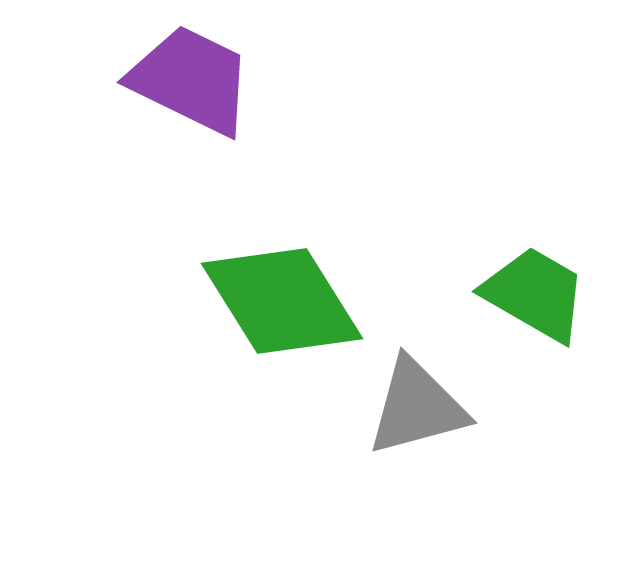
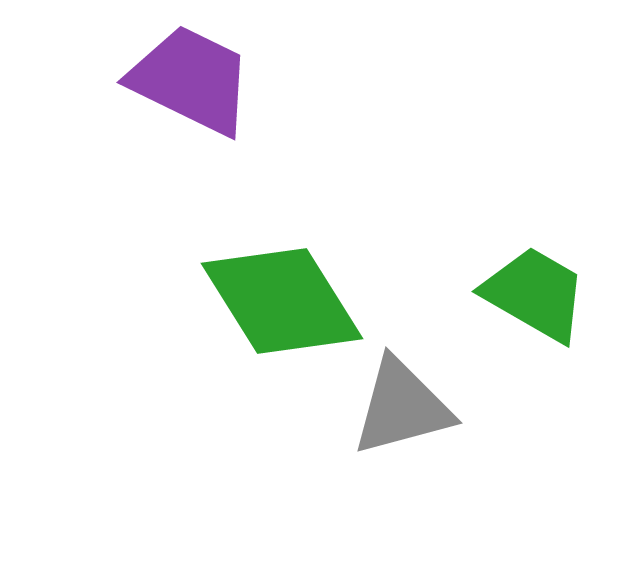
gray triangle: moved 15 px left
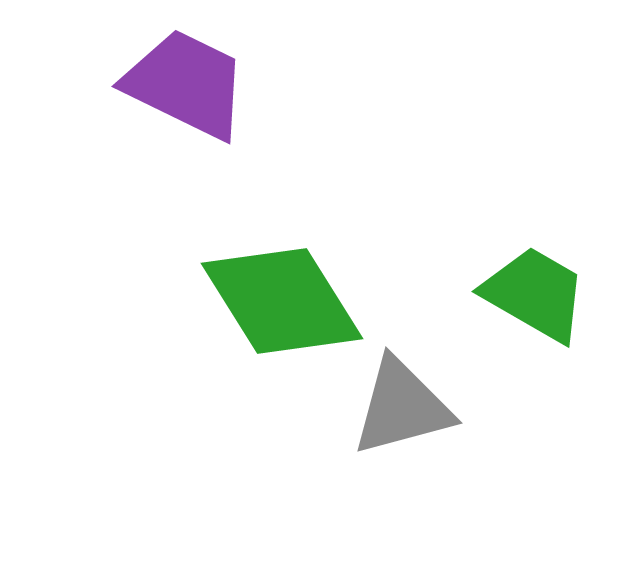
purple trapezoid: moved 5 px left, 4 px down
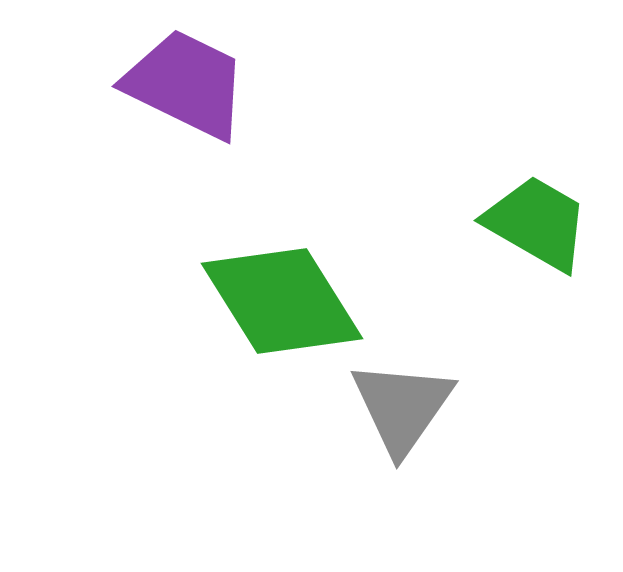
green trapezoid: moved 2 px right, 71 px up
gray triangle: rotated 40 degrees counterclockwise
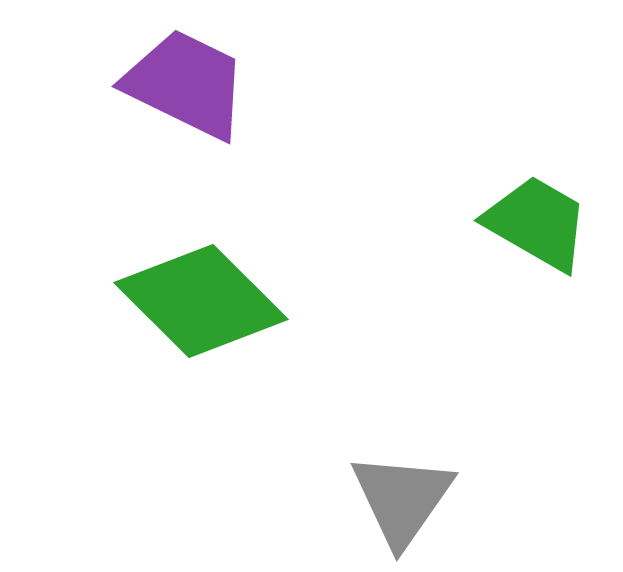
green diamond: moved 81 px left; rotated 13 degrees counterclockwise
gray triangle: moved 92 px down
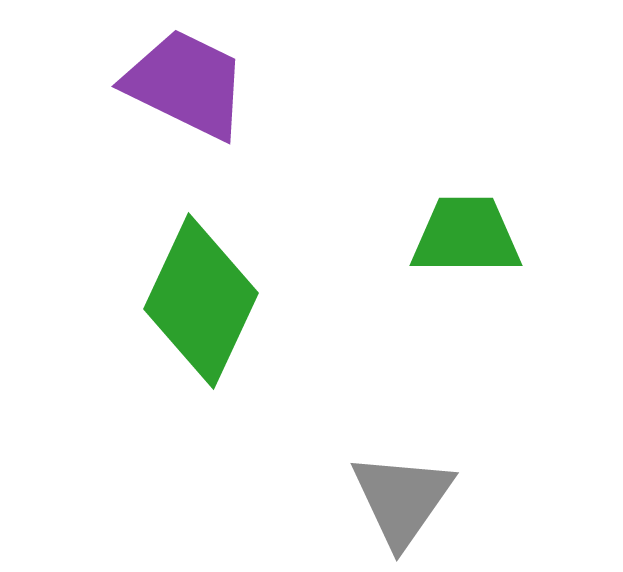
green trapezoid: moved 71 px left, 13 px down; rotated 30 degrees counterclockwise
green diamond: rotated 70 degrees clockwise
